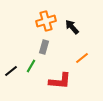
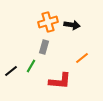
orange cross: moved 2 px right, 1 px down
black arrow: moved 2 px up; rotated 140 degrees clockwise
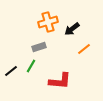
black arrow: moved 4 px down; rotated 133 degrees clockwise
gray rectangle: moved 5 px left; rotated 56 degrees clockwise
orange line: moved 2 px right, 9 px up
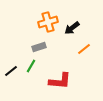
black arrow: moved 1 px up
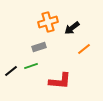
green line: rotated 40 degrees clockwise
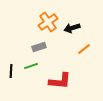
orange cross: rotated 18 degrees counterclockwise
black arrow: rotated 21 degrees clockwise
black line: rotated 48 degrees counterclockwise
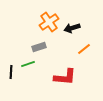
orange cross: moved 1 px right
green line: moved 3 px left, 2 px up
black line: moved 1 px down
red L-shape: moved 5 px right, 4 px up
